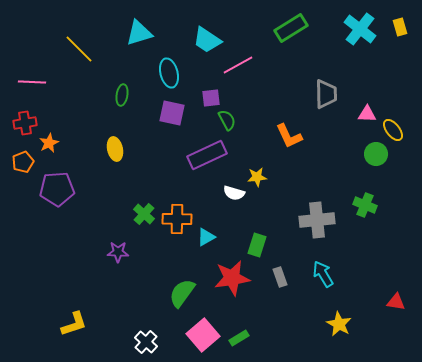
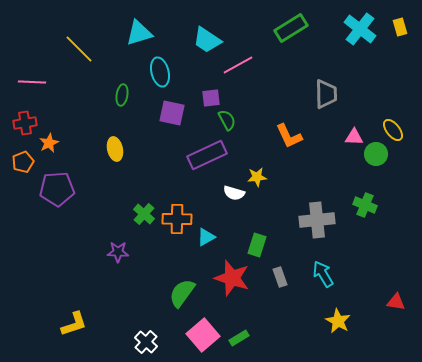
cyan ellipse at (169, 73): moved 9 px left, 1 px up
pink triangle at (367, 114): moved 13 px left, 23 px down
red star at (232, 278): rotated 27 degrees clockwise
yellow star at (339, 324): moved 1 px left, 3 px up
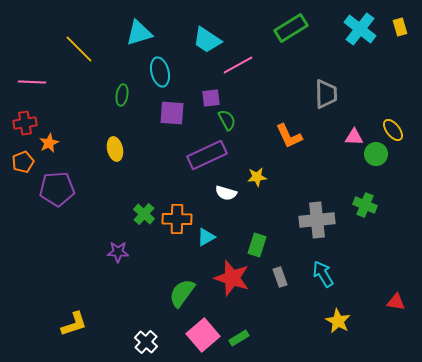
purple square at (172, 113): rotated 8 degrees counterclockwise
white semicircle at (234, 193): moved 8 px left
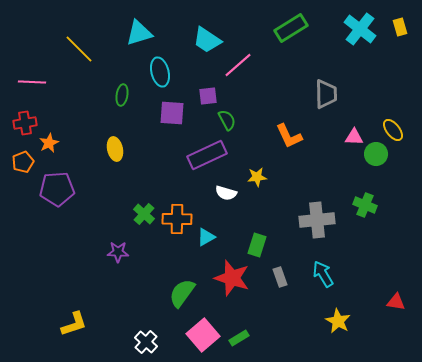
pink line at (238, 65): rotated 12 degrees counterclockwise
purple square at (211, 98): moved 3 px left, 2 px up
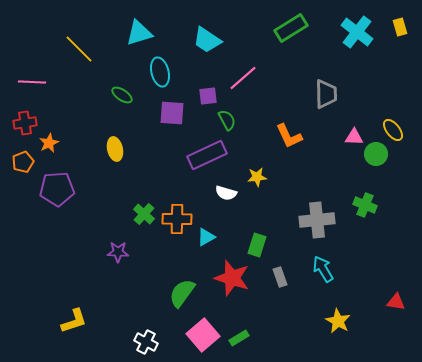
cyan cross at (360, 29): moved 3 px left, 3 px down
pink line at (238, 65): moved 5 px right, 13 px down
green ellipse at (122, 95): rotated 65 degrees counterclockwise
cyan arrow at (323, 274): moved 5 px up
yellow L-shape at (74, 324): moved 3 px up
white cross at (146, 342): rotated 15 degrees counterclockwise
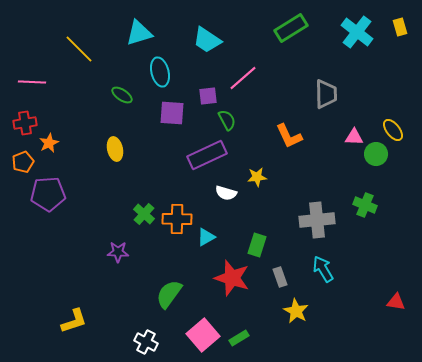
purple pentagon at (57, 189): moved 9 px left, 5 px down
green semicircle at (182, 293): moved 13 px left, 1 px down
yellow star at (338, 321): moved 42 px left, 10 px up
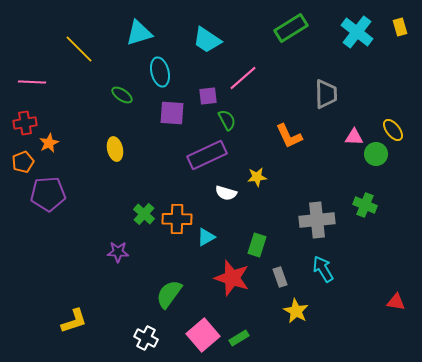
white cross at (146, 342): moved 4 px up
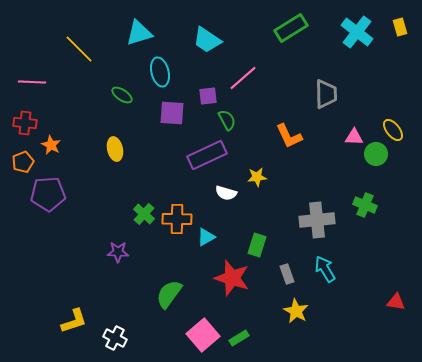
red cross at (25, 123): rotated 15 degrees clockwise
orange star at (49, 143): moved 2 px right, 2 px down; rotated 18 degrees counterclockwise
cyan arrow at (323, 269): moved 2 px right
gray rectangle at (280, 277): moved 7 px right, 3 px up
white cross at (146, 338): moved 31 px left
